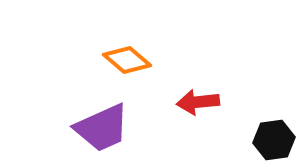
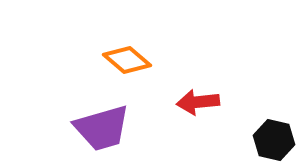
purple trapezoid: rotated 8 degrees clockwise
black hexagon: rotated 21 degrees clockwise
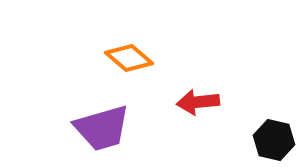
orange diamond: moved 2 px right, 2 px up
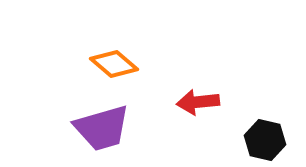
orange diamond: moved 15 px left, 6 px down
black hexagon: moved 9 px left
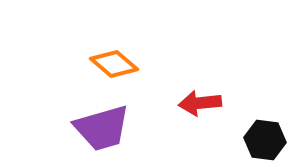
red arrow: moved 2 px right, 1 px down
black hexagon: rotated 6 degrees counterclockwise
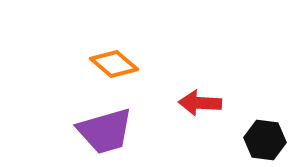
red arrow: rotated 9 degrees clockwise
purple trapezoid: moved 3 px right, 3 px down
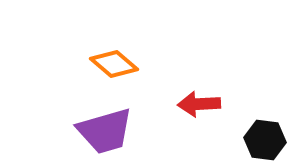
red arrow: moved 1 px left, 1 px down; rotated 6 degrees counterclockwise
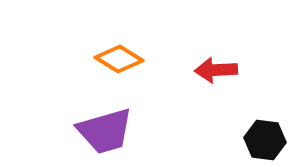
orange diamond: moved 5 px right, 5 px up; rotated 9 degrees counterclockwise
red arrow: moved 17 px right, 34 px up
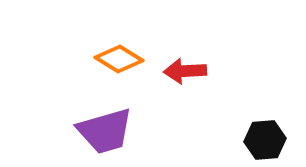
red arrow: moved 31 px left, 1 px down
black hexagon: rotated 12 degrees counterclockwise
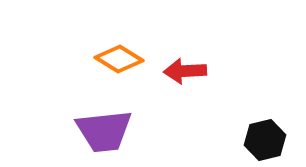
purple trapezoid: moved 1 px left; rotated 10 degrees clockwise
black hexagon: rotated 9 degrees counterclockwise
